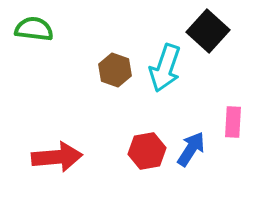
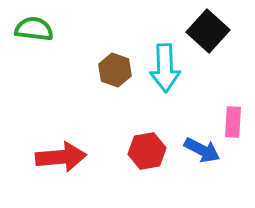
cyan arrow: rotated 21 degrees counterclockwise
blue arrow: moved 11 px right, 1 px down; rotated 84 degrees clockwise
red arrow: moved 4 px right
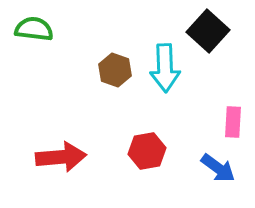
blue arrow: moved 16 px right, 18 px down; rotated 9 degrees clockwise
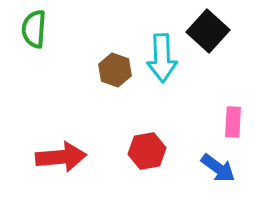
green semicircle: rotated 93 degrees counterclockwise
cyan arrow: moved 3 px left, 10 px up
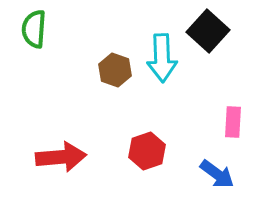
red hexagon: rotated 9 degrees counterclockwise
blue arrow: moved 1 px left, 6 px down
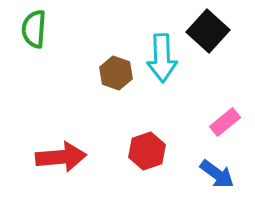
brown hexagon: moved 1 px right, 3 px down
pink rectangle: moved 8 px left; rotated 48 degrees clockwise
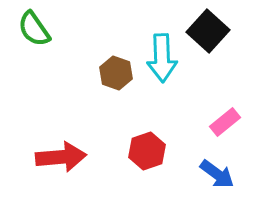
green semicircle: rotated 39 degrees counterclockwise
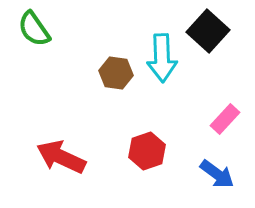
brown hexagon: rotated 12 degrees counterclockwise
pink rectangle: moved 3 px up; rotated 8 degrees counterclockwise
red arrow: rotated 150 degrees counterclockwise
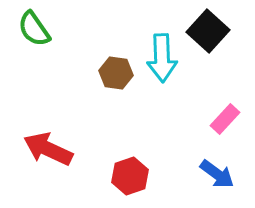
red hexagon: moved 17 px left, 25 px down
red arrow: moved 13 px left, 8 px up
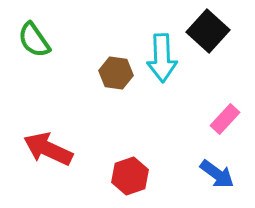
green semicircle: moved 11 px down
